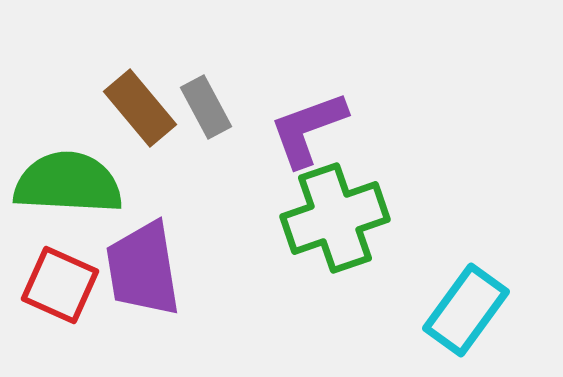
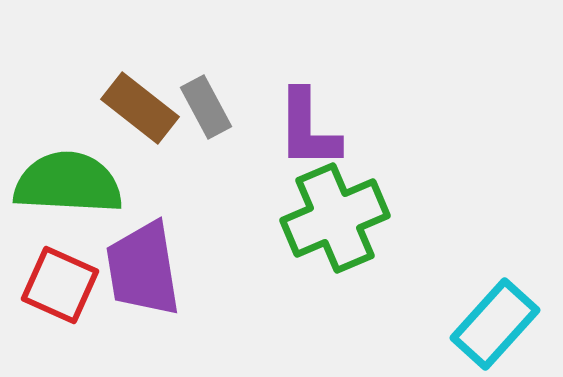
brown rectangle: rotated 12 degrees counterclockwise
purple L-shape: rotated 70 degrees counterclockwise
green cross: rotated 4 degrees counterclockwise
cyan rectangle: moved 29 px right, 14 px down; rotated 6 degrees clockwise
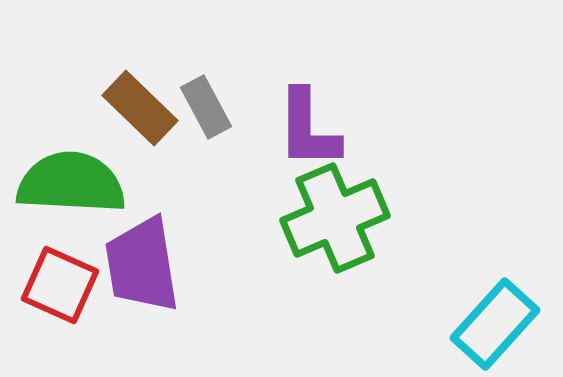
brown rectangle: rotated 6 degrees clockwise
green semicircle: moved 3 px right
purple trapezoid: moved 1 px left, 4 px up
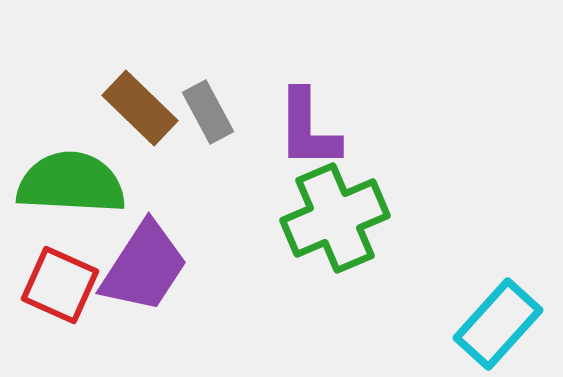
gray rectangle: moved 2 px right, 5 px down
purple trapezoid: moved 2 px right, 2 px down; rotated 138 degrees counterclockwise
cyan rectangle: moved 3 px right
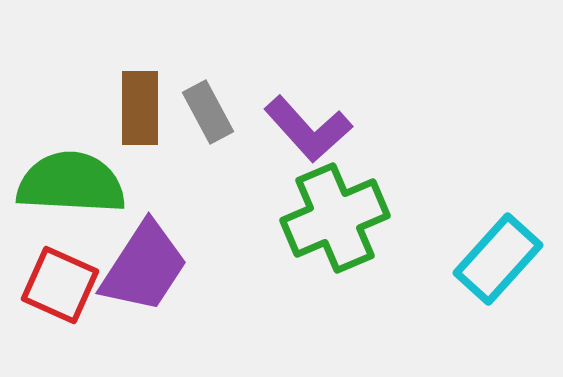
brown rectangle: rotated 46 degrees clockwise
purple L-shape: rotated 42 degrees counterclockwise
cyan rectangle: moved 65 px up
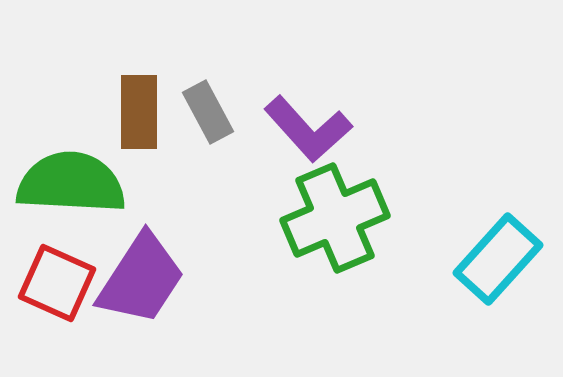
brown rectangle: moved 1 px left, 4 px down
purple trapezoid: moved 3 px left, 12 px down
red square: moved 3 px left, 2 px up
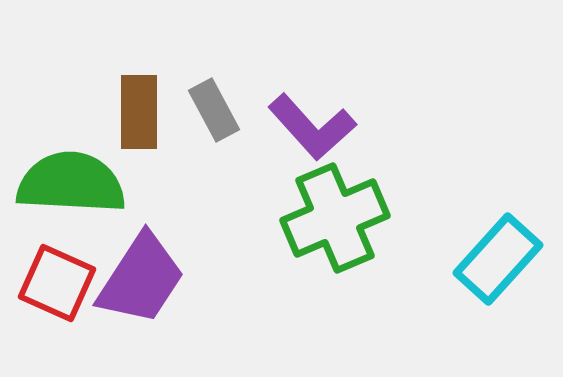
gray rectangle: moved 6 px right, 2 px up
purple L-shape: moved 4 px right, 2 px up
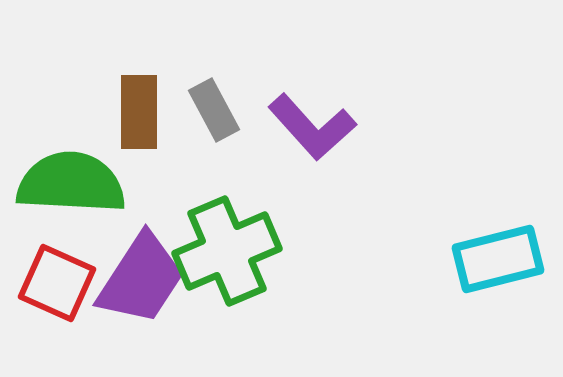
green cross: moved 108 px left, 33 px down
cyan rectangle: rotated 34 degrees clockwise
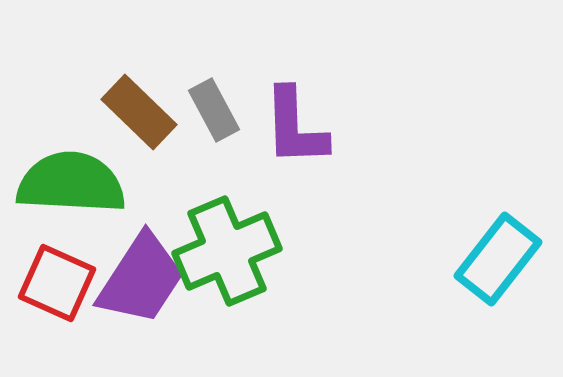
brown rectangle: rotated 46 degrees counterclockwise
purple L-shape: moved 17 px left; rotated 40 degrees clockwise
cyan rectangle: rotated 38 degrees counterclockwise
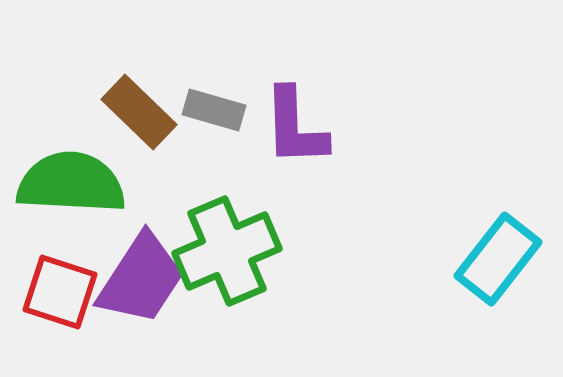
gray rectangle: rotated 46 degrees counterclockwise
red square: moved 3 px right, 9 px down; rotated 6 degrees counterclockwise
